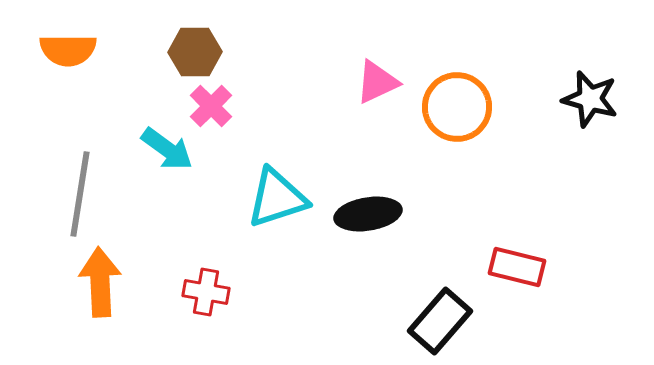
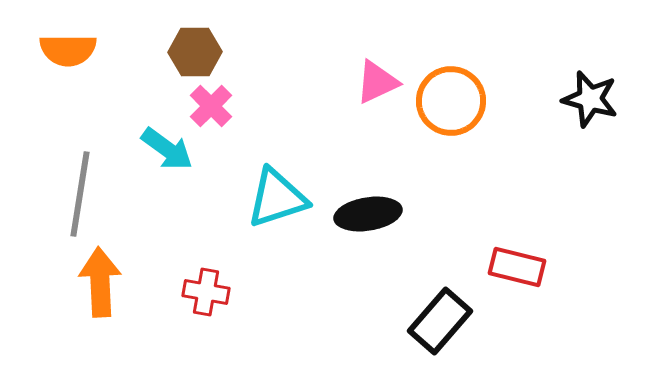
orange circle: moved 6 px left, 6 px up
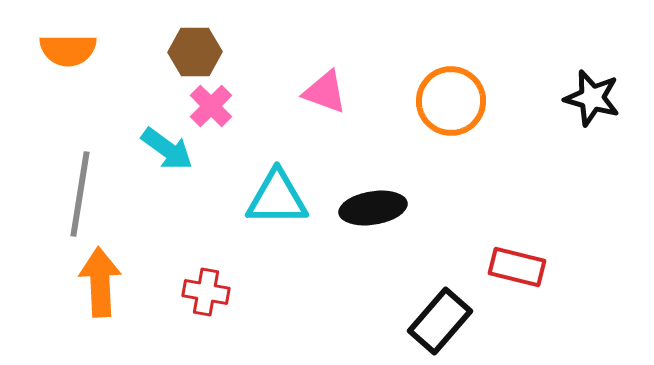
pink triangle: moved 52 px left, 10 px down; rotated 45 degrees clockwise
black star: moved 2 px right, 1 px up
cyan triangle: rotated 18 degrees clockwise
black ellipse: moved 5 px right, 6 px up
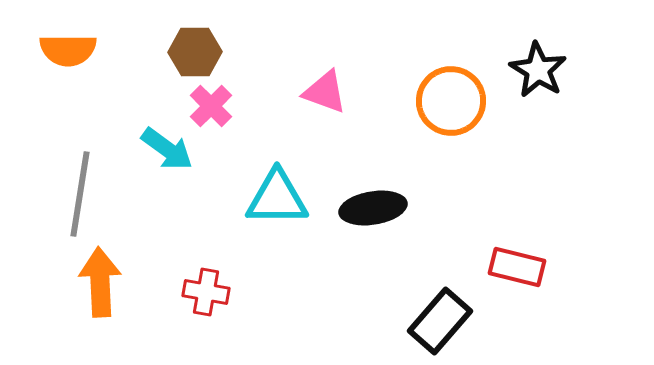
black star: moved 54 px left, 28 px up; rotated 16 degrees clockwise
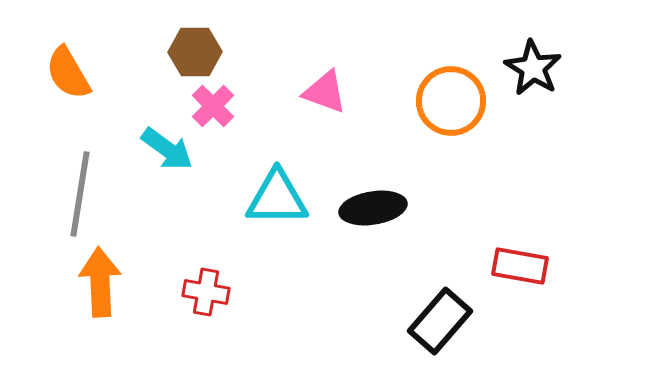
orange semicircle: moved 23 px down; rotated 60 degrees clockwise
black star: moved 5 px left, 2 px up
pink cross: moved 2 px right
red rectangle: moved 3 px right, 1 px up; rotated 4 degrees counterclockwise
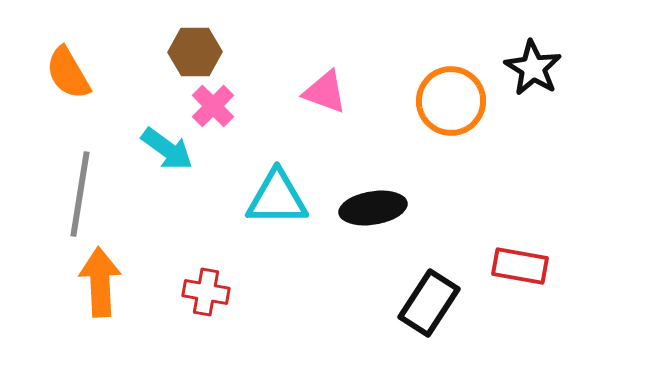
black rectangle: moved 11 px left, 18 px up; rotated 8 degrees counterclockwise
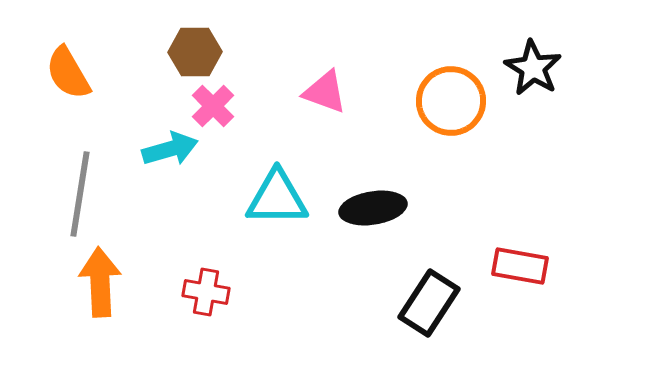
cyan arrow: moved 3 px right; rotated 52 degrees counterclockwise
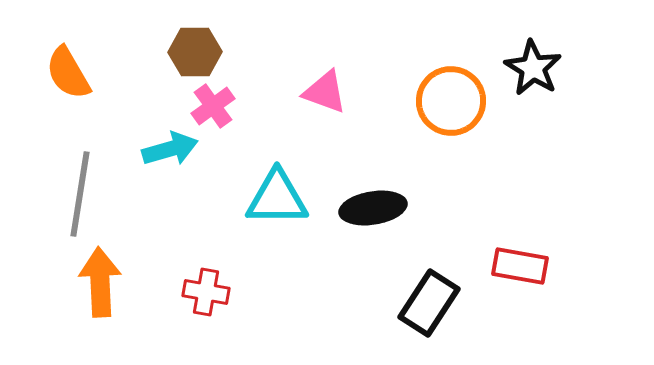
pink cross: rotated 9 degrees clockwise
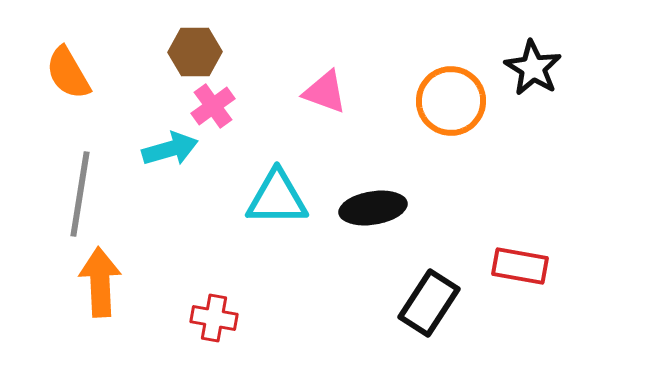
red cross: moved 8 px right, 26 px down
